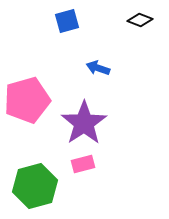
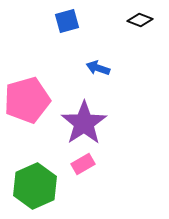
pink rectangle: rotated 15 degrees counterclockwise
green hexagon: rotated 9 degrees counterclockwise
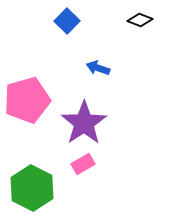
blue square: rotated 30 degrees counterclockwise
green hexagon: moved 3 px left, 2 px down; rotated 9 degrees counterclockwise
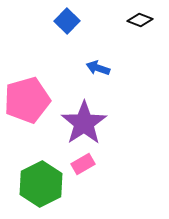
green hexagon: moved 9 px right, 4 px up; rotated 6 degrees clockwise
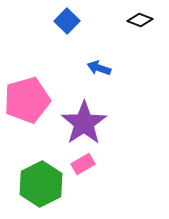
blue arrow: moved 1 px right
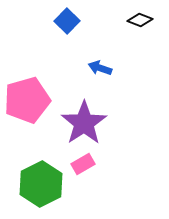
blue arrow: moved 1 px right
